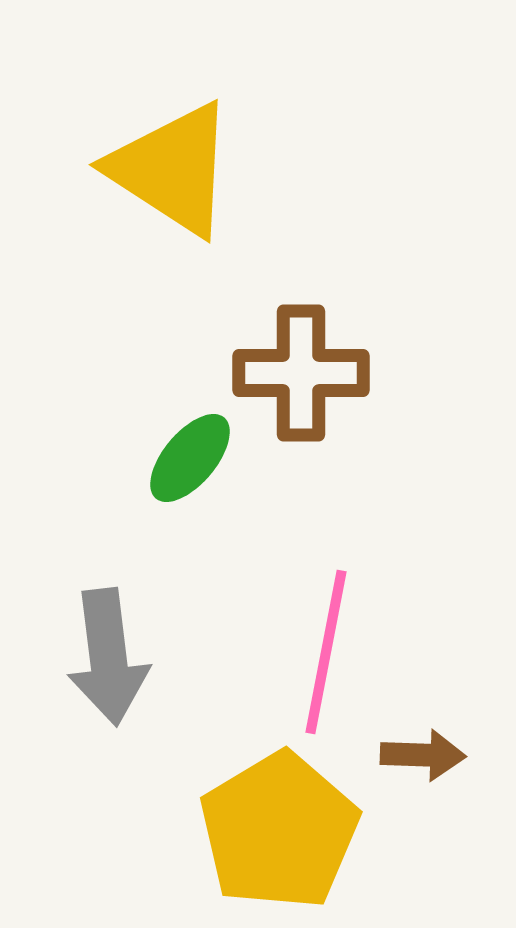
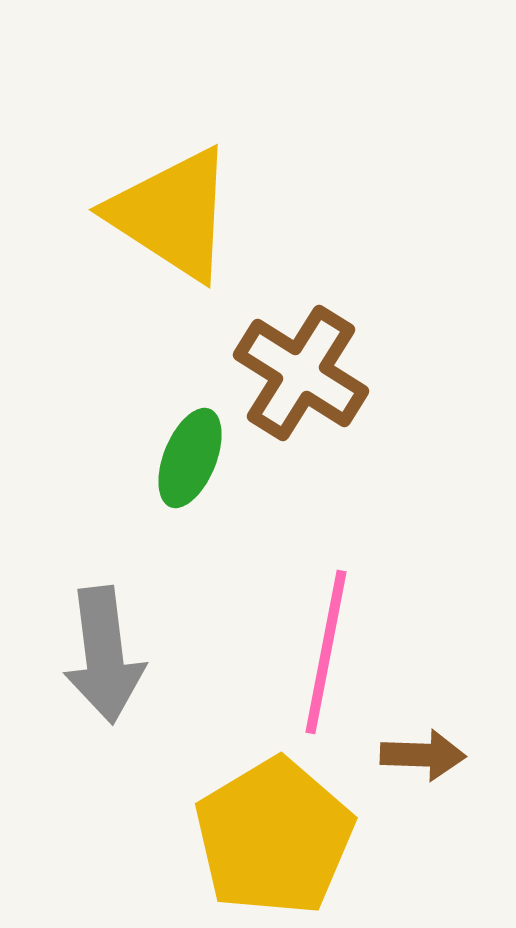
yellow triangle: moved 45 px down
brown cross: rotated 32 degrees clockwise
green ellipse: rotated 18 degrees counterclockwise
gray arrow: moved 4 px left, 2 px up
yellow pentagon: moved 5 px left, 6 px down
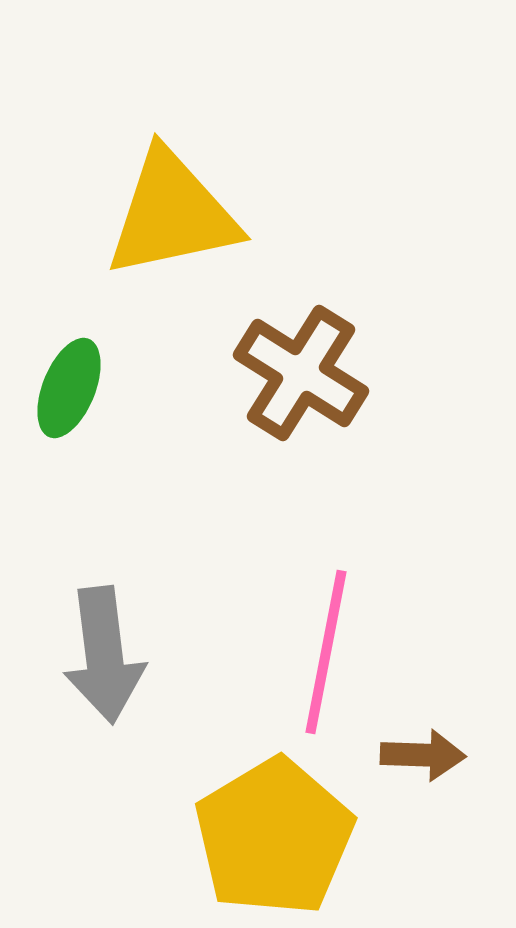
yellow triangle: rotated 45 degrees counterclockwise
green ellipse: moved 121 px left, 70 px up
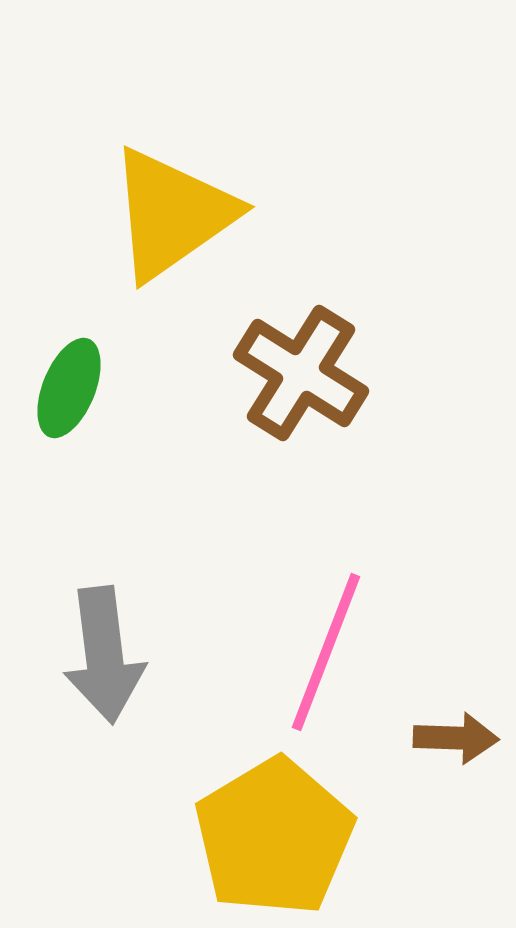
yellow triangle: rotated 23 degrees counterclockwise
pink line: rotated 10 degrees clockwise
brown arrow: moved 33 px right, 17 px up
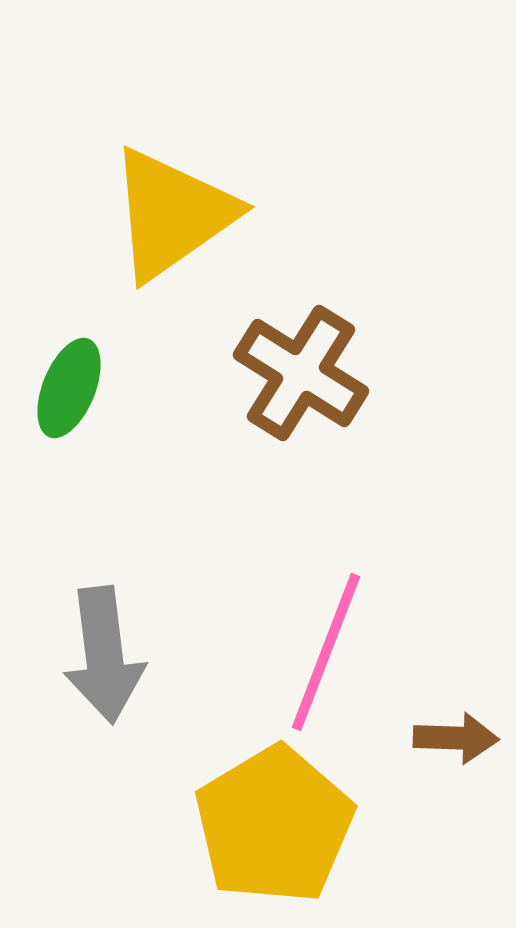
yellow pentagon: moved 12 px up
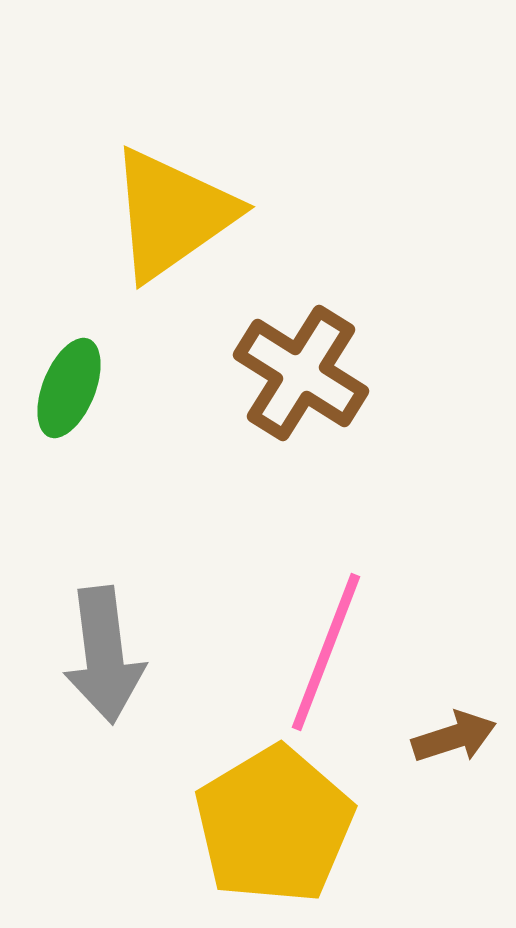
brown arrow: moved 2 px left, 1 px up; rotated 20 degrees counterclockwise
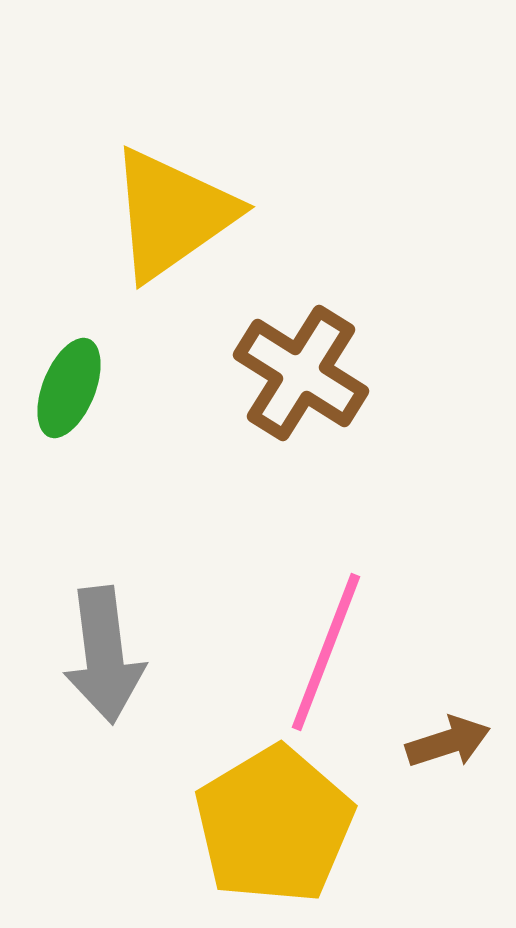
brown arrow: moved 6 px left, 5 px down
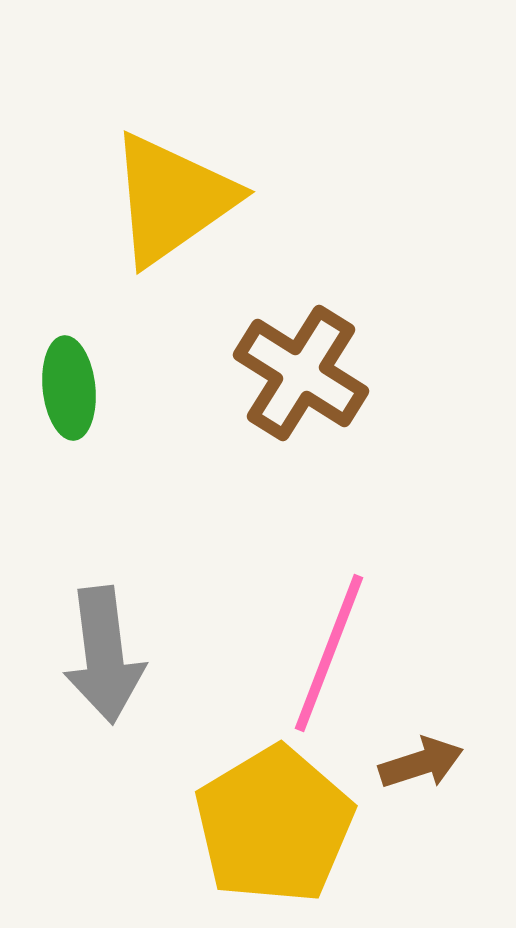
yellow triangle: moved 15 px up
green ellipse: rotated 28 degrees counterclockwise
pink line: moved 3 px right, 1 px down
brown arrow: moved 27 px left, 21 px down
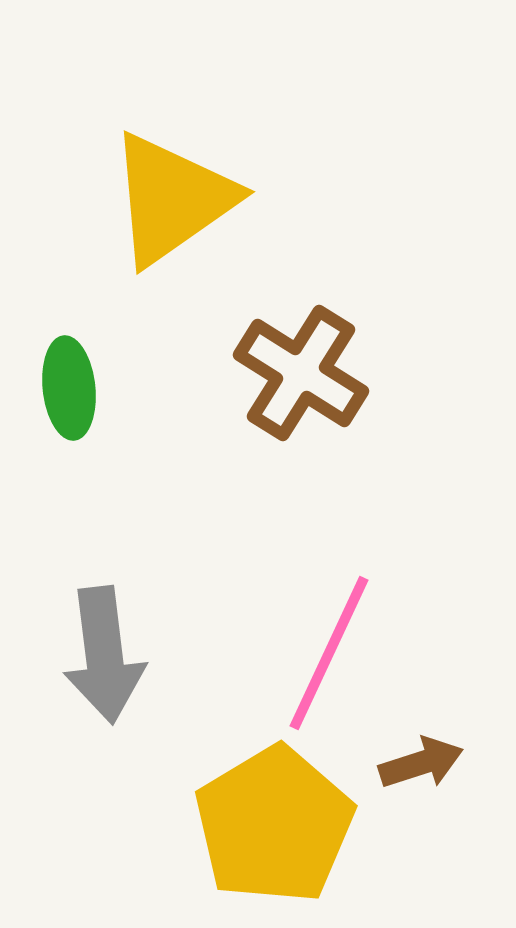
pink line: rotated 4 degrees clockwise
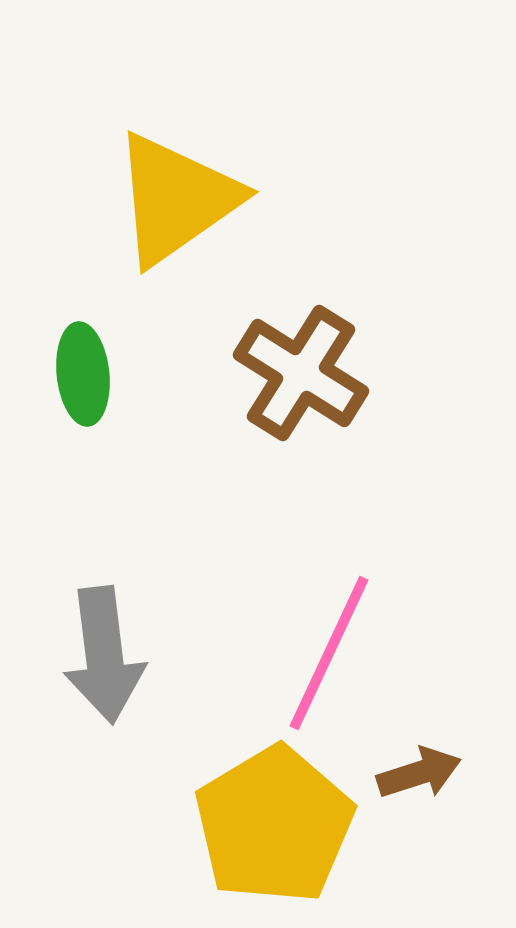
yellow triangle: moved 4 px right
green ellipse: moved 14 px right, 14 px up
brown arrow: moved 2 px left, 10 px down
